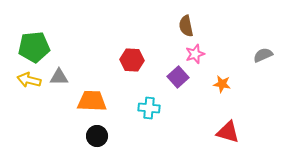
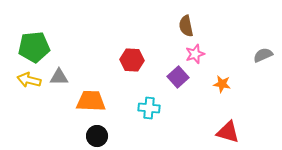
orange trapezoid: moved 1 px left
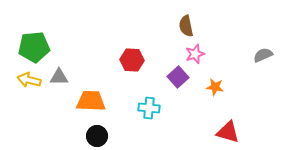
orange star: moved 7 px left, 3 px down
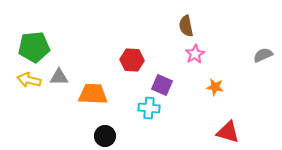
pink star: rotated 12 degrees counterclockwise
purple square: moved 16 px left, 8 px down; rotated 25 degrees counterclockwise
orange trapezoid: moved 2 px right, 7 px up
black circle: moved 8 px right
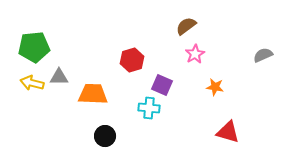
brown semicircle: rotated 65 degrees clockwise
red hexagon: rotated 20 degrees counterclockwise
yellow arrow: moved 3 px right, 3 px down
